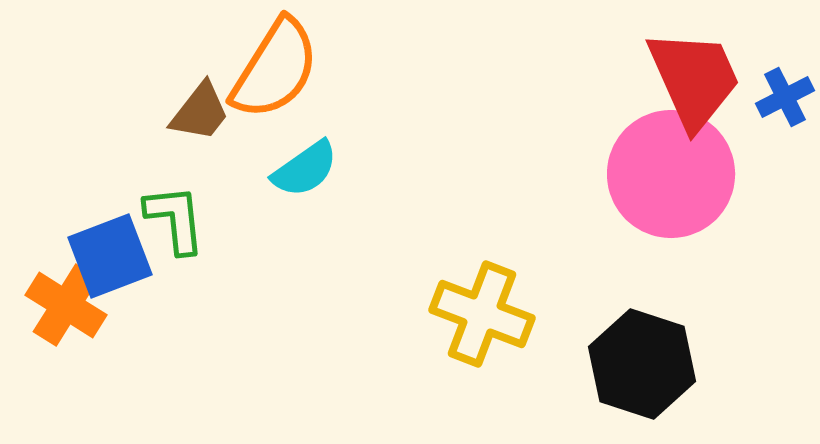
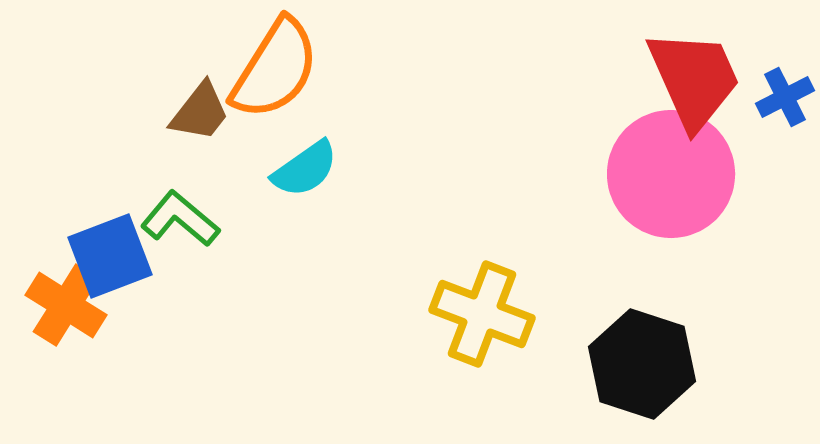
green L-shape: moved 5 px right; rotated 44 degrees counterclockwise
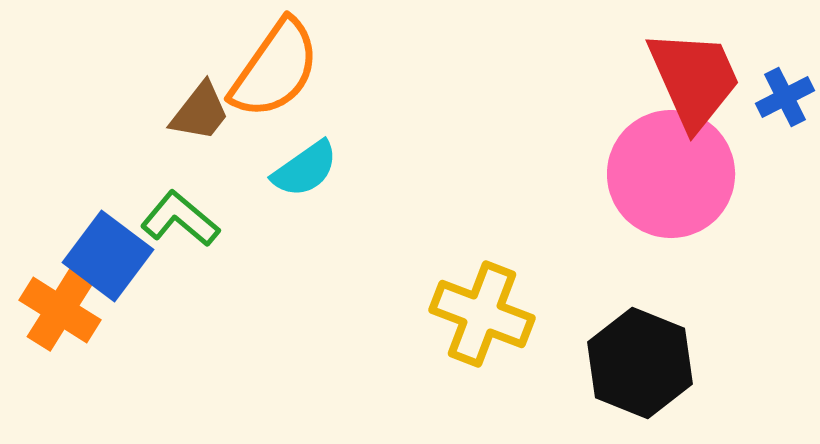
orange semicircle: rotated 3 degrees clockwise
blue square: moved 2 px left; rotated 32 degrees counterclockwise
orange cross: moved 6 px left, 5 px down
black hexagon: moved 2 px left, 1 px up; rotated 4 degrees clockwise
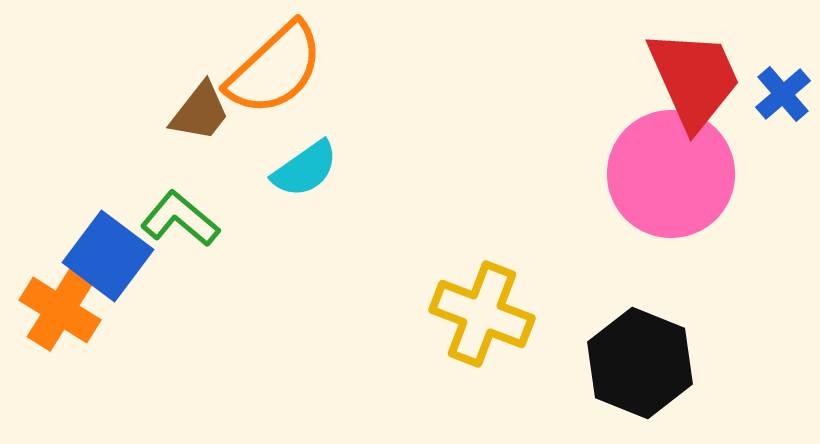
orange semicircle: rotated 12 degrees clockwise
blue cross: moved 2 px left, 3 px up; rotated 14 degrees counterclockwise
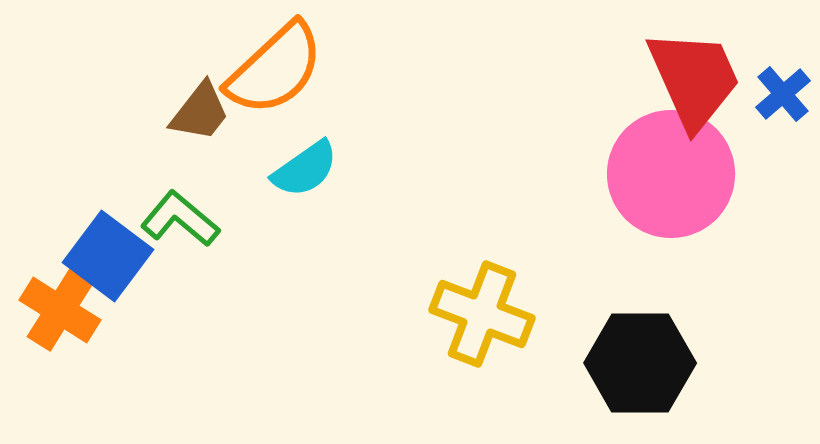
black hexagon: rotated 22 degrees counterclockwise
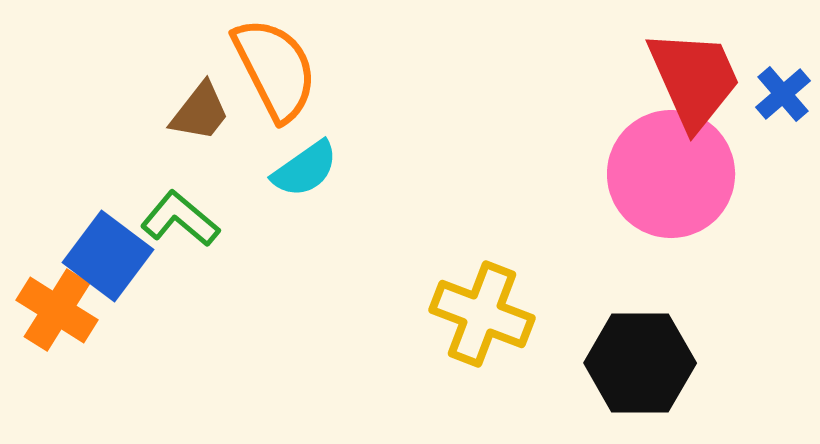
orange semicircle: rotated 74 degrees counterclockwise
orange cross: moved 3 px left
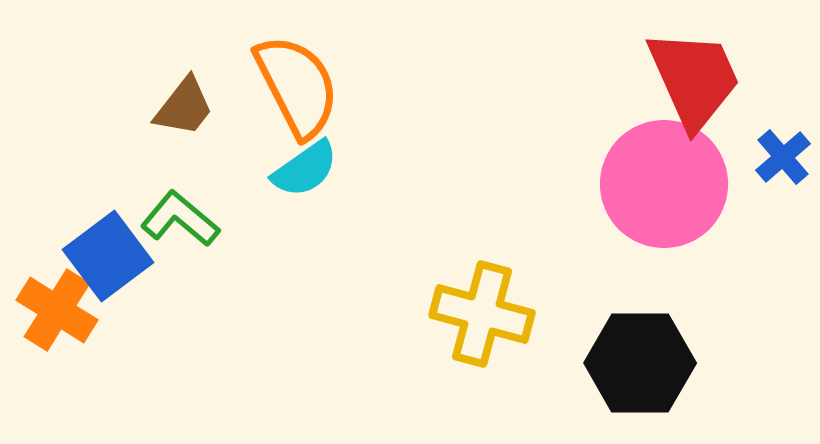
orange semicircle: moved 22 px right, 17 px down
blue cross: moved 63 px down
brown trapezoid: moved 16 px left, 5 px up
pink circle: moved 7 px left, 10 px down
blue square: rotated 16 degrees clockwise
yellow cross: rotated 6 degrees counterclockwise
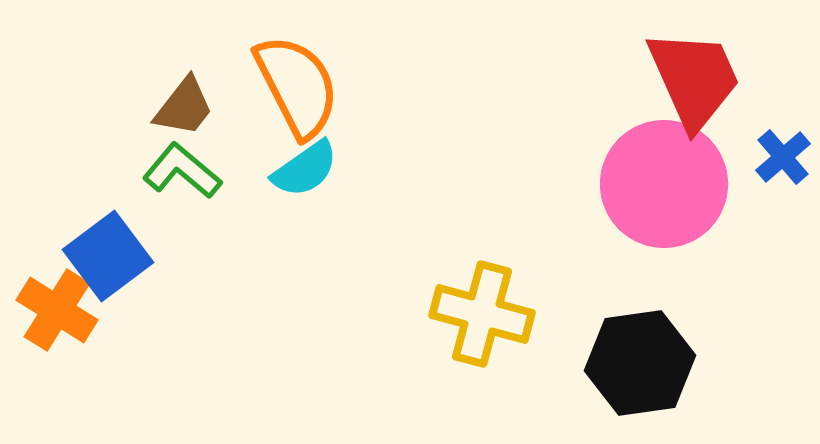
green L-shape: moved 2 px right, 48 px up
black hexagon: rotated 8 degrees counterclockwise
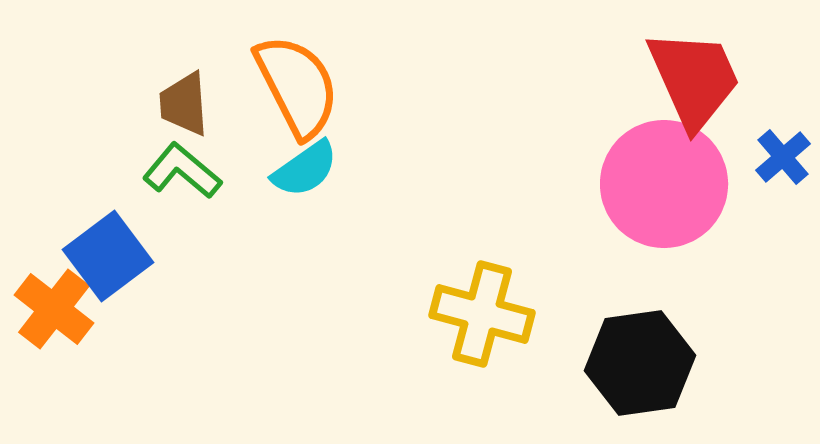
brown trapezoid: moved 3 px up; rotated 138 degrees clockwise
orange cross: moved 3 px left, 1 px up; rotated 6 degrees clockwise
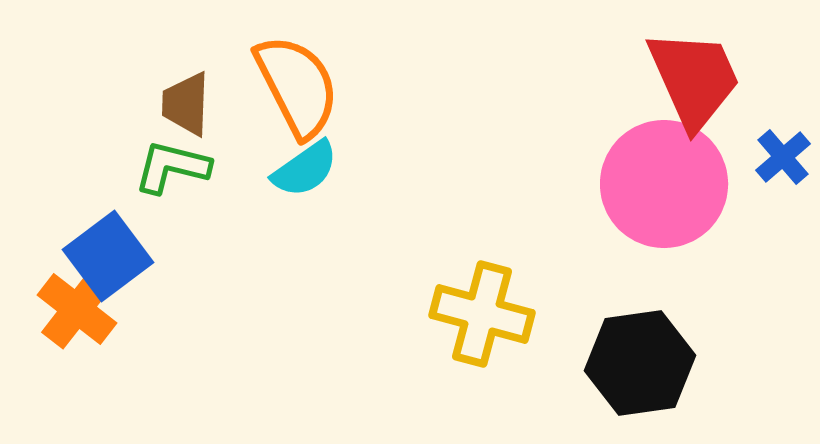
brown trapezoid: moved 2 px right; rotated 6 degrees clockwise
green L-shape: moved 10 px left, 4 px up; rotated 26 degrees counterclockwise
orange cross: moved 23 px right
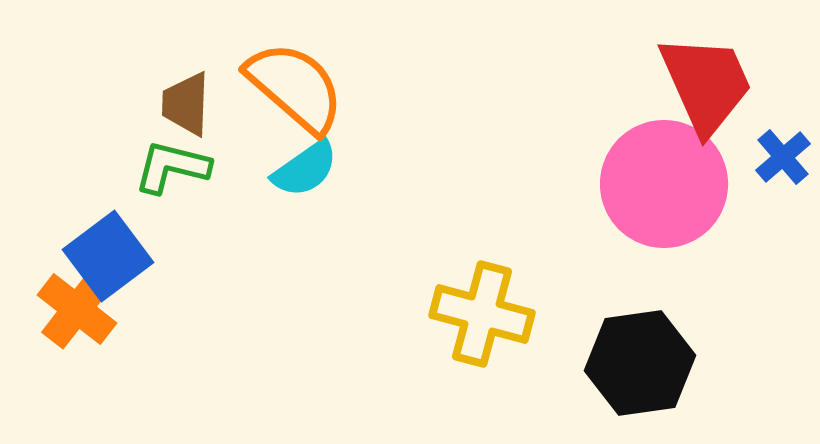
red trapezoid: moved 12 px right, 5 px down
orange semicircle: moved 2 px left, 1 px down; rotated 22 degrees counterclockwise
